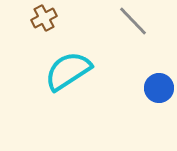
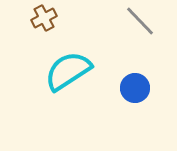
gray line: moved 7 px right
blue circle: moved 24 px left
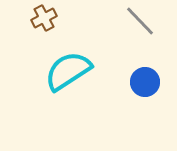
blue circle: moved 10 px right, 6 px up
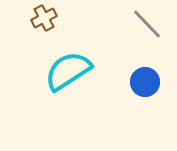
gray line: moved 7 px right, 3 px down
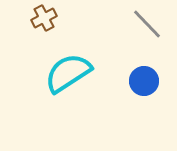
cyan semicircle: moved 2 px down
blue circle: moved 1 px left, 1 px up
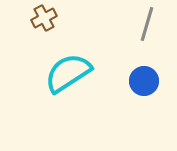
gray line: rotated 60 degrees clockwise
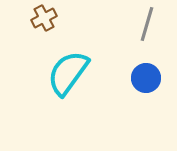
cyan semicircle: rotated 21 degrees counterclockwise
blue circle: moved 2 px right, 3 px up
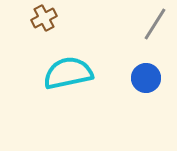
gray line: moved 8 px right; rotated 16 degrees clockwise
cyan semicircle: rotated 42 degrees clockwise
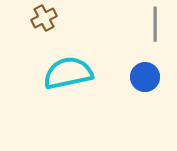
gray line: rotated 32 degrees counterclockwise
blue circle: moved 1 px left, 1 px up
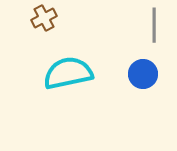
gray line: moved 1 px left, 1 px down
blue circle: moved 2 px left, 3 px up
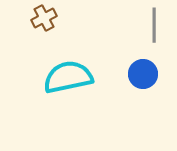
cyan semicircle: moved 4 px down
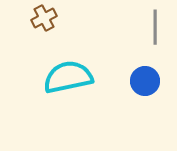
gray line: moved 1 px right, 2 px down
blue circle: moved 2 px right, 7 px down
